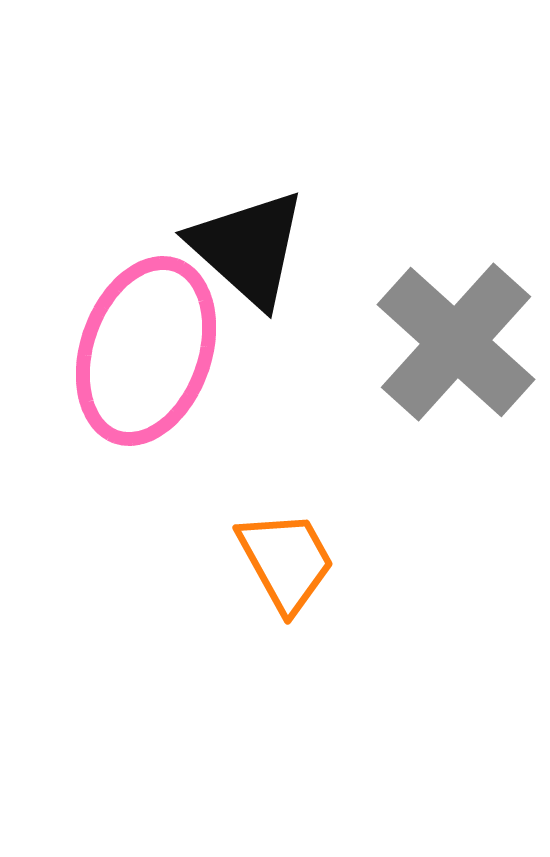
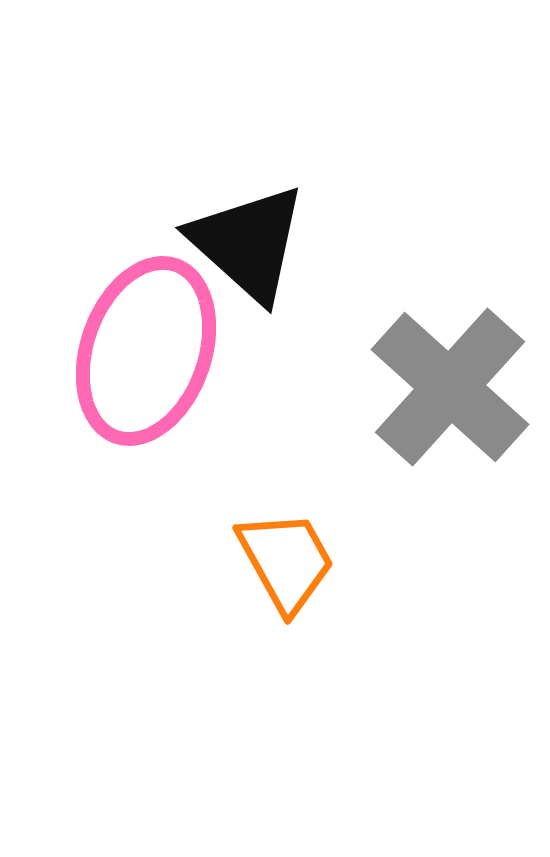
black triangle: moved 5 px up
gray cross: moved 6 px left, 45 px down
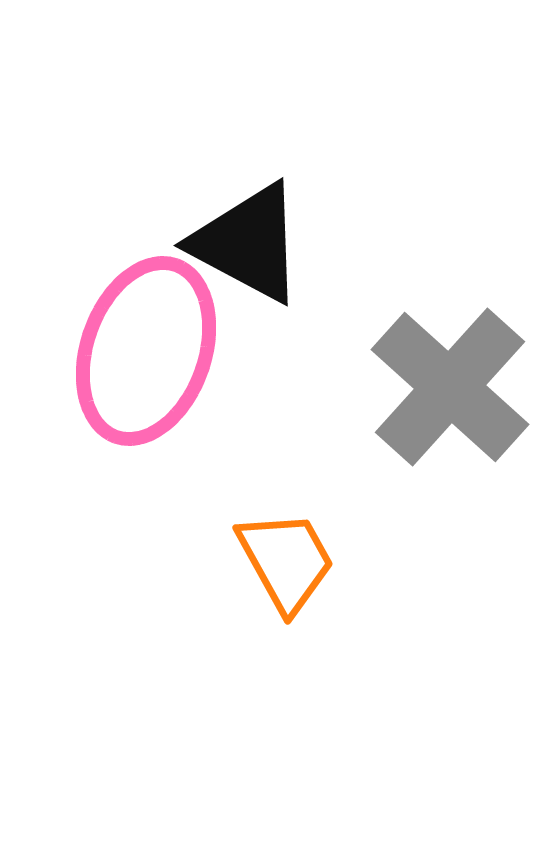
black triangle: rotated 14 degrees counterclockwise
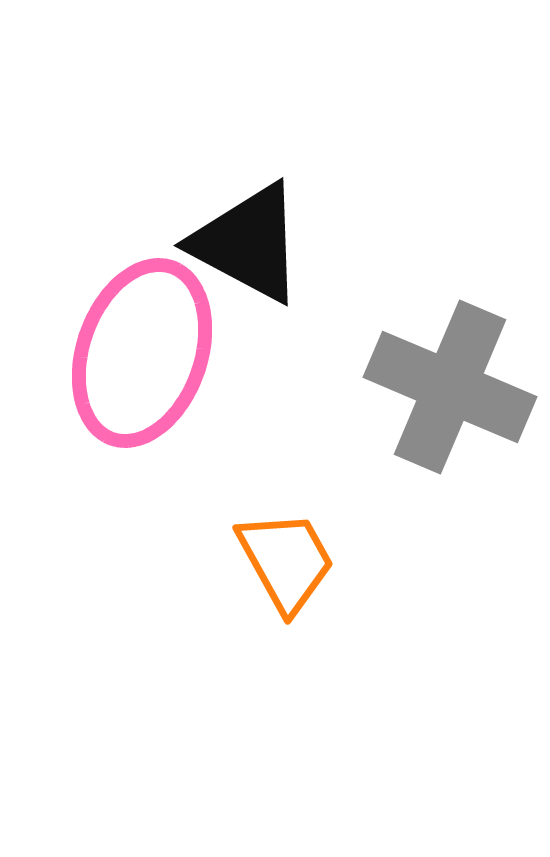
pink ellipse: moved 4 px left, 2 px down
gray cross: rotated 19 degrees counterclockwise
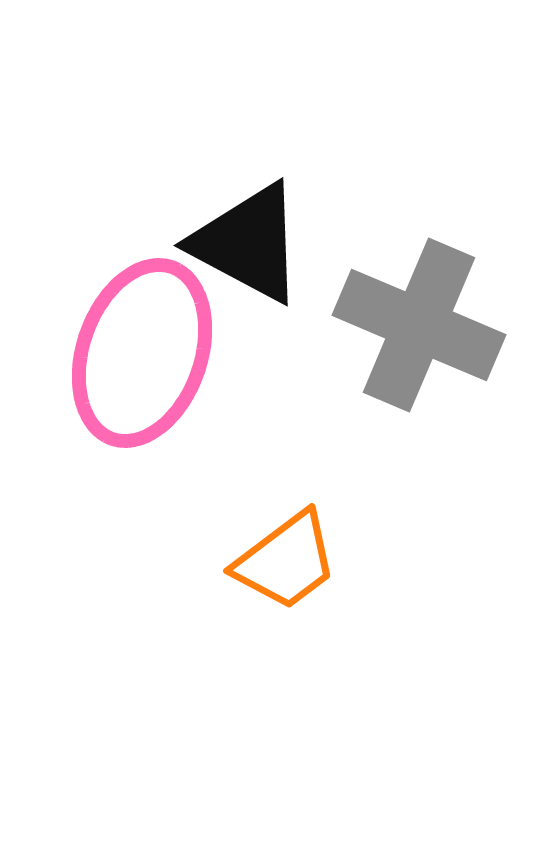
gray cross: moved 31 px left, 62 px up
orange trapezoid: rotated 82 degrees clockwise
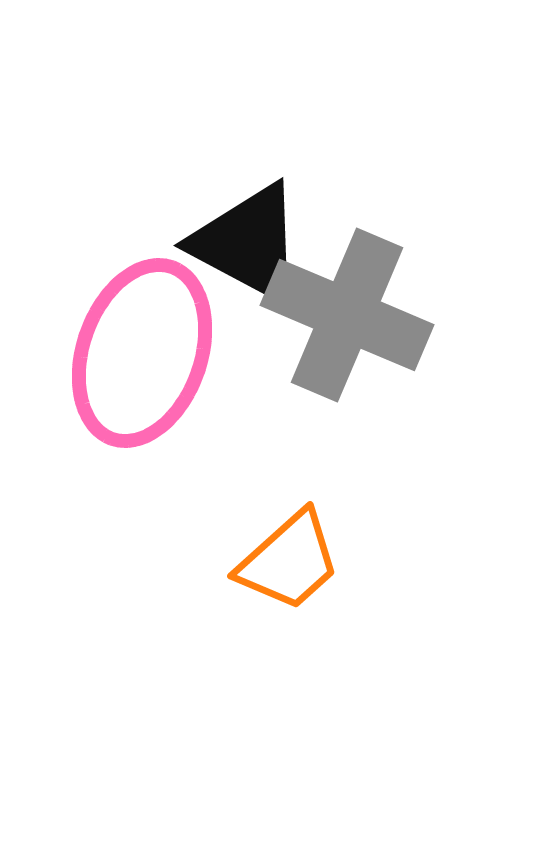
gray cross: moved 72 px left, 10 px up
orange trapezoid: moved 3 px right; rotated 5 degrees counterclockwise
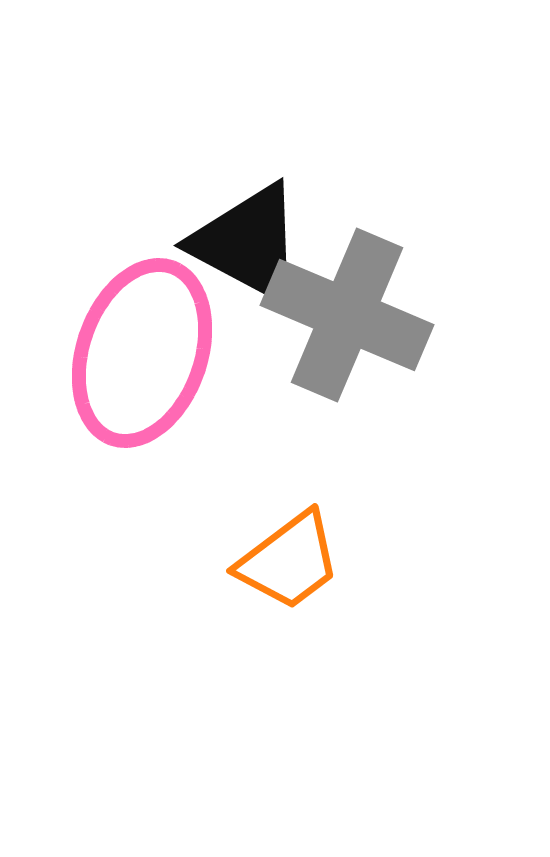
orange trapezoid: rotated 5 degrees clockwise
